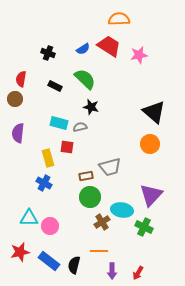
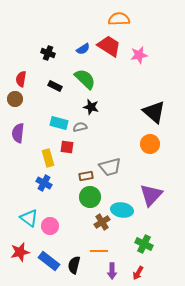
cyan triangle: rotated 36 degrees clockwise
green cross: moved 17 px down
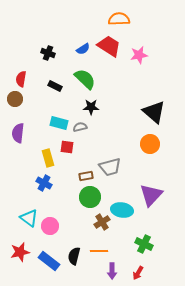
black star: rotated 14 degrees counterclockwise
black semicircle: moved 9 px up
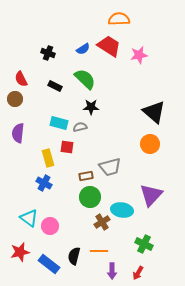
red semicircle: rotated 35 degrees counterclockwise
blue rectangle: moved 3 px down
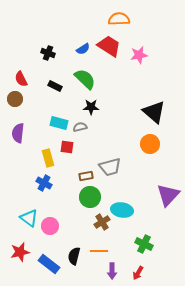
purple triangle: moved 17 px right
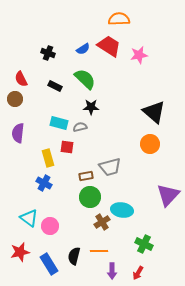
blue rectangle: rotated 20 degrees clockwise
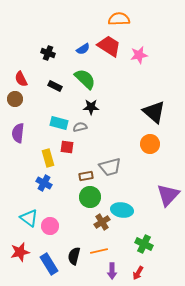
orange line: rotated 12 degrees counterclockwise
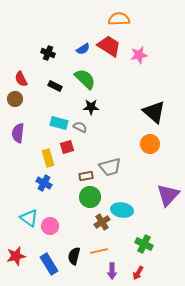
gray semicircle: rotated 40 degrees clockwise
red square: rotated 24 degrees counterclockwise
red star: moved 4 px left, 4 px down
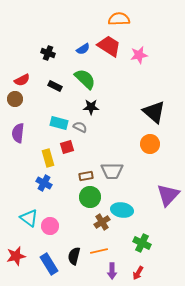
red semicircle: moved 1 px right, 1 px down; rotated 91 degrees counterclockwise
gray trapezoid: moved 2 px right, 4 px down; rotated 15 degrees clockwise
green cross: moved 2 px left, 1 px up
